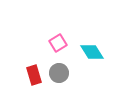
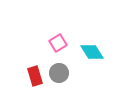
red rectangle: moved 1 px right, 1 px down
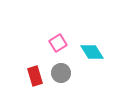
gray circle: moved 2 px right
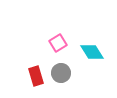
red rectangle: moved 1 px right
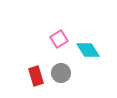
pink square: moved 1 px right, 4 px up
cyan diamond: moved 4 px left, 2 px up
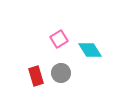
cyan diamond: moved 2 px right
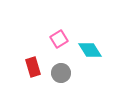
red rectangle: moved 3 px left, 9 px up
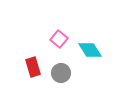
pink square: rotated 18 degrees counterclockwise
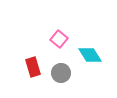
cyan diamond: moved 5 px down
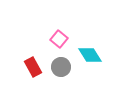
red rectangle: rotated 12 degrees counterclockwise
gray circle: moved 6 px up
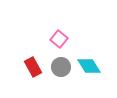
cyan diamond: moved 1 px left, 11 px down
